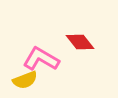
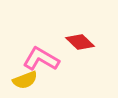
red diamond: rotated 8 degrees counterclockwise
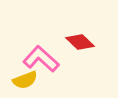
pink L-shape: rotated 12 degrees clockwise
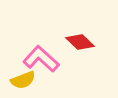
yellow semicircle: moved 2 px left
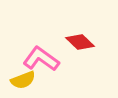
pink L-shape: rotated 6 degrees counterclockwise
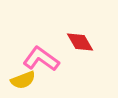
red diamond: rotated 16 degrees clockwise
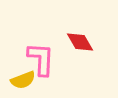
pink L-shape: rotated 57 degrees clockwise
